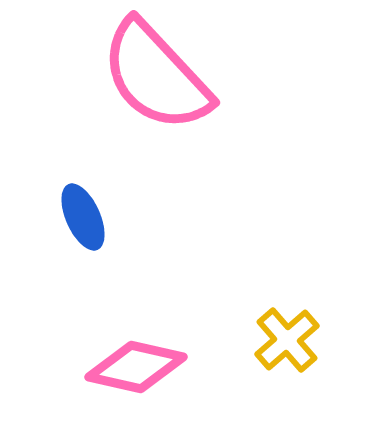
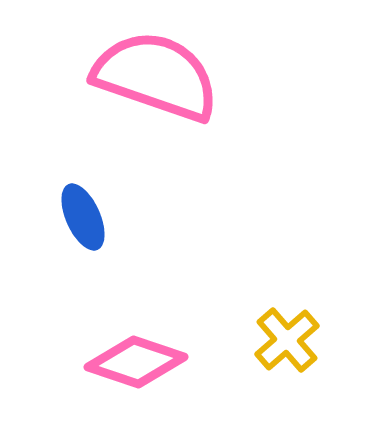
pink semicircle: rotated 152 degrees clockwise
pink diamond: moved 5 px up; rotated 6 degrees clockwise
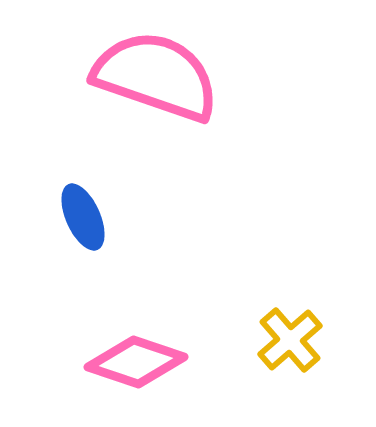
yellow cross: moved 3 px right
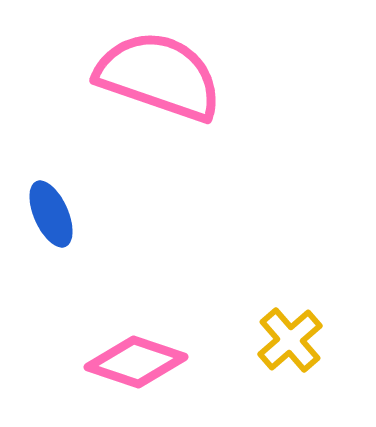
pink semicircle: moved 3 px right
blue ellipse: moved 32 px left, 3 px up
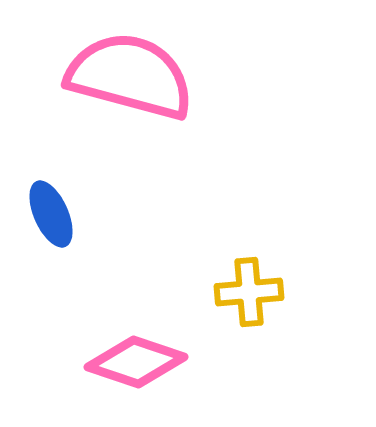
pink semicircle: moved 29 px left; rotated 4 degrees counterclockwise
yellow cross: moved 41 px left, 48 px up; rotated 36 degrees clockwise
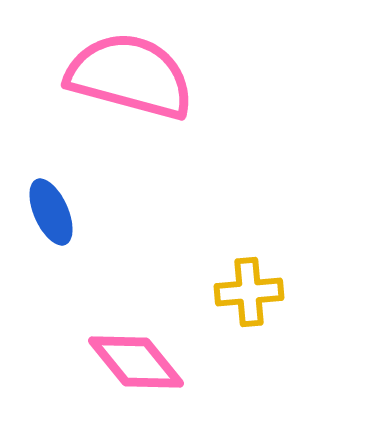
blue ellipse: moved 2 px up
pink diamond: rotated 32 degrees clockwise
